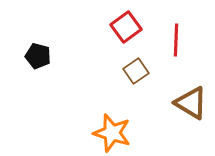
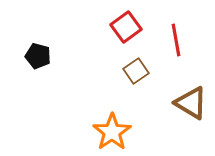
red line: rotated 12 degrees counterclockwise
orange star: moved 1 px up; rotated 21 degrees clockwise
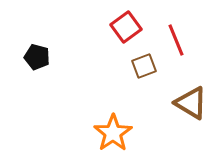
red line: rotated 12 degrees counterclockwise
black pentagon: moved 1 px left, 1 px down
brown square: moved 8 px right, 5 px up; rotated 15 degrees clockwise
orange star: moved 1 px right, 1 px down
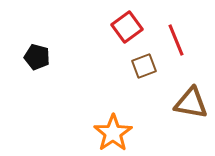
red square: moved 1 px right
brown triangle: rotated 21 degrees counterclockwise
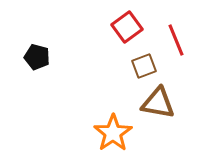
brown triangle: moved 33 px left
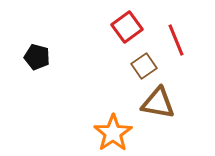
brown square: rotated 15 degrees counterclockwise
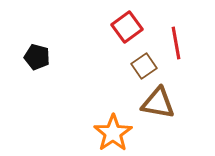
red line: moved 3 px down; rotated 12 degrees clockwise
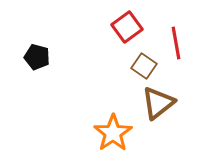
brown square: rotated 20 degrees counterclockwise
brown triangle: rotated 48 degrees counterclockwise
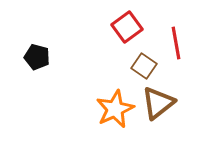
orange star: moved 2 px right, 24 px up; rotated 9 degrees clockwise
